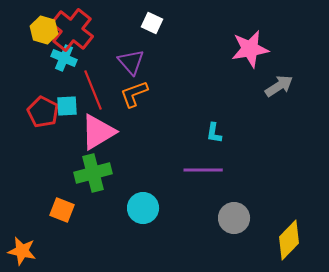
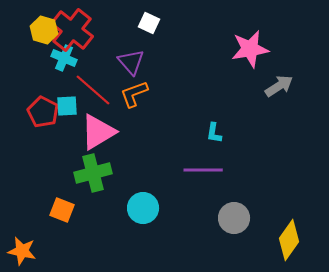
white square: moved 3 px left
red line: rotated 27 degrees counterclockwise
yellow diamond: rotated 9 degrees counterclockwise
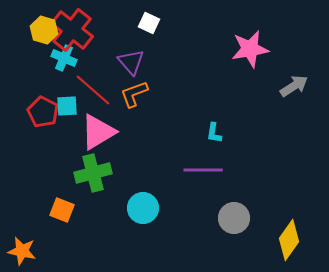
gray arrow: moved 15 px right
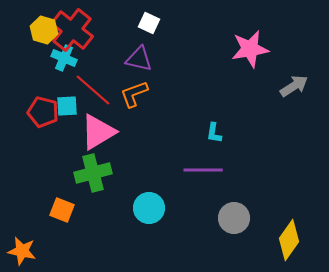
purple triangle: moved 8 px right, 3 px up; rotated 36 degrees counterclockwise
red pentagon: rotated 12 degrees counterclockwise
cyan circle: moved 6 px right
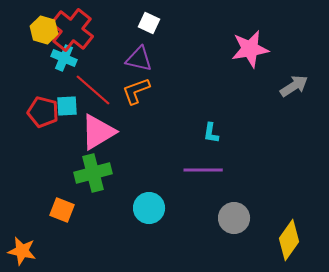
orange L-shape: moved 2 px right, 3 px up
cyan L-shape: moved 3 px left
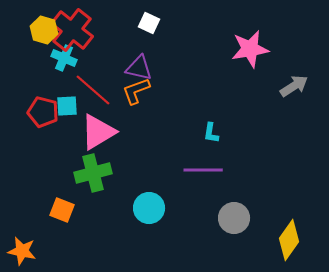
purple triangle: moved 9 px down
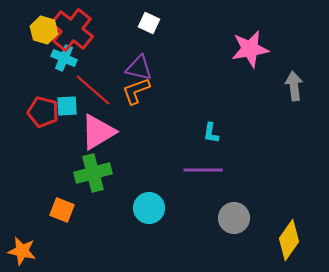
gray arrow: rotated 64 degrees counterclockwise
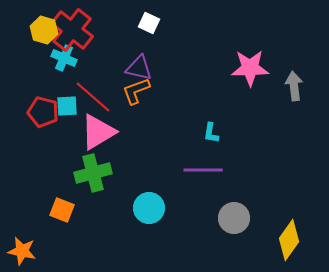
pink star: moved 19 px down; rotated 9 degrees clockwise
red line: moved 7 px down
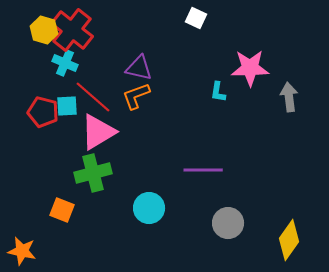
white square: moved 47 px right, 5 px up
cyan cross: moved 1 px right, 5 px down
gray arrow: moved 5 px left, 11 px down
orange L-shape: moved 5 px down
cyan L-shape: moved 7 px right, 41 px up
gray circle: moved 6 px left, 5 px down
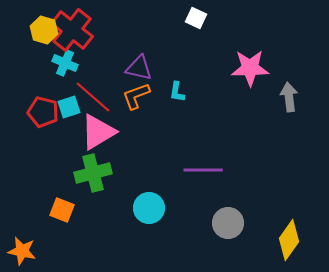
cyan L-shape: moved 41 px left
cyan square: moved 2 px right, 1 px down; rotated 15 degrees counterclockwise
